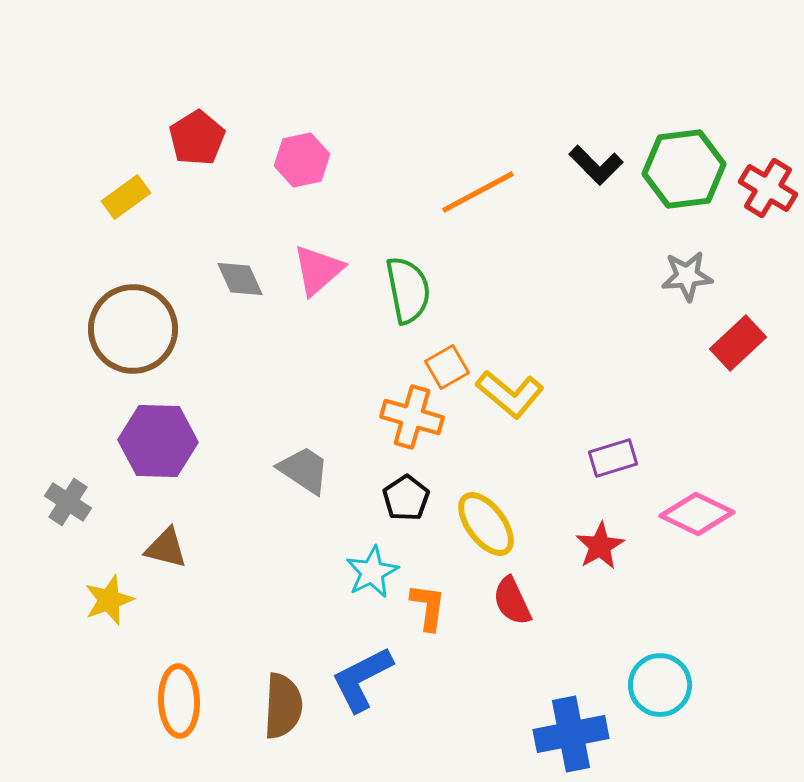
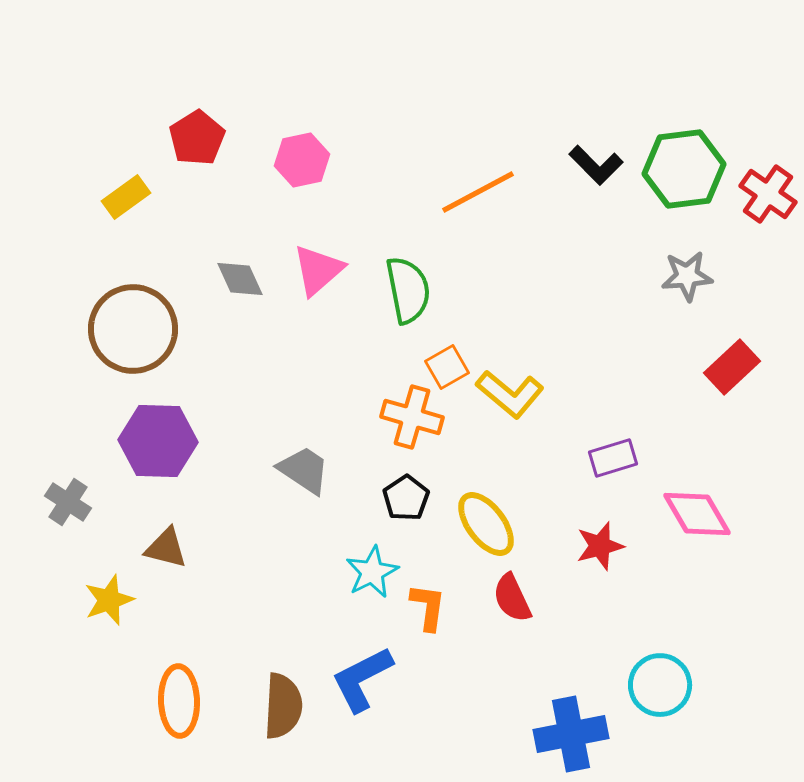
red cross: moved 6 px down; rotated 4 degrees clockwise
red rectangle: moved 6 px left, 24 px down
pink diamond: rotated 34 degrees clockwise
red star: rotated 15 degrees clockwise
red semicircle: moved 3 px up
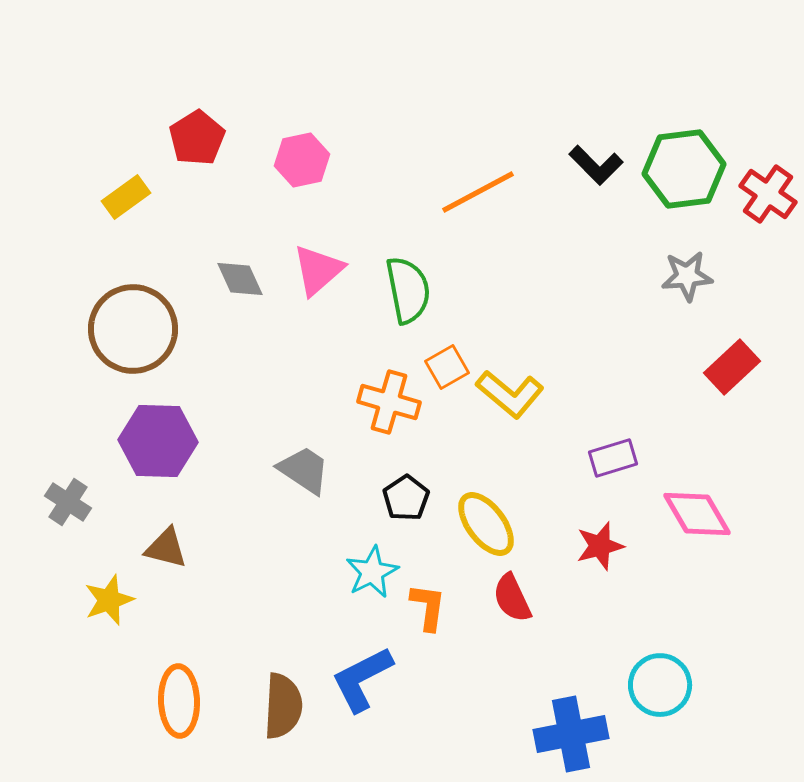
orange cross: moved 23 px left, 15 px up
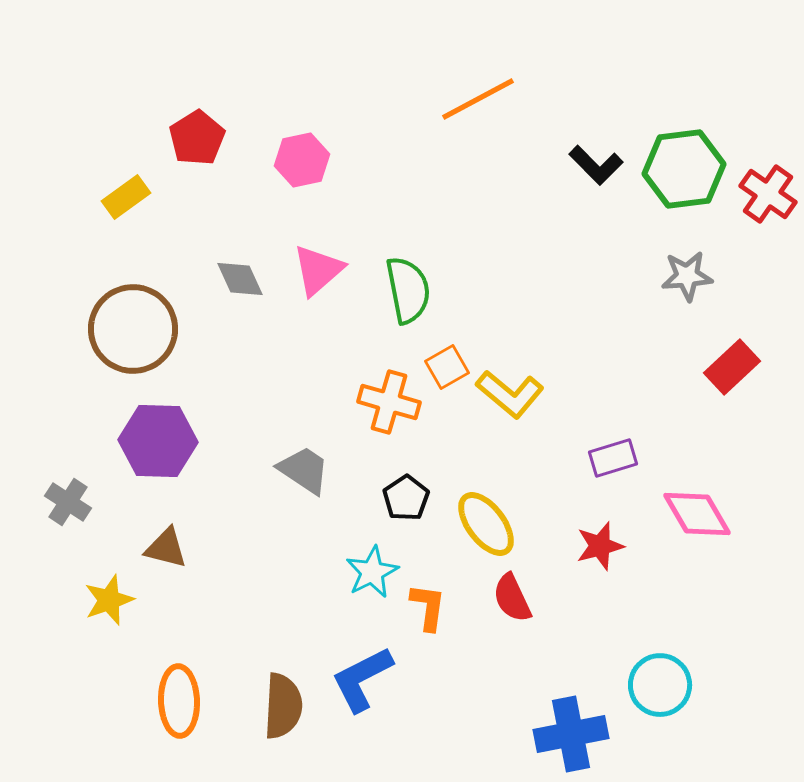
orange line: moved 93 px up
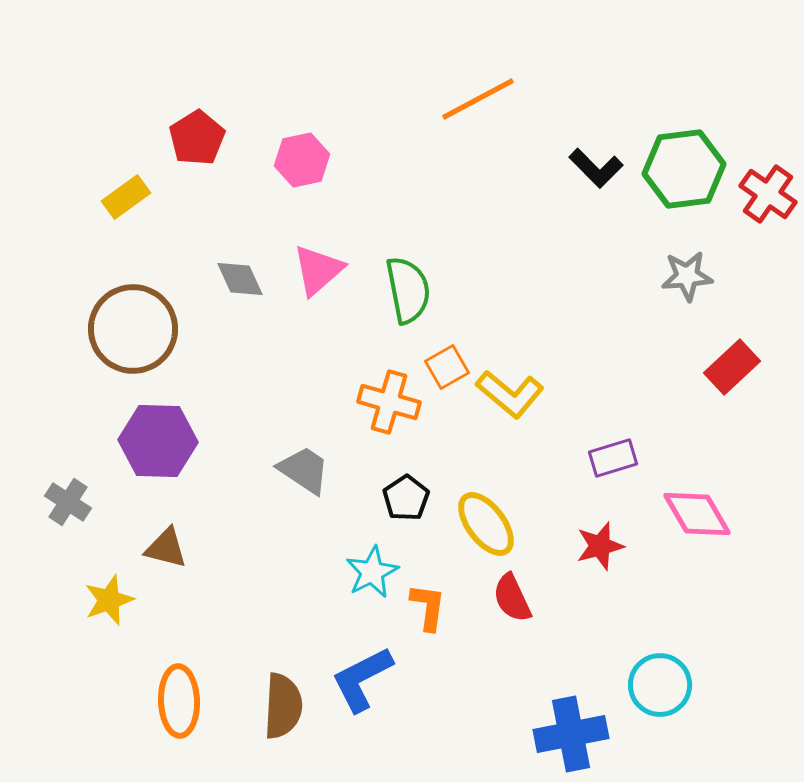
black L-shape: moved 3 px down
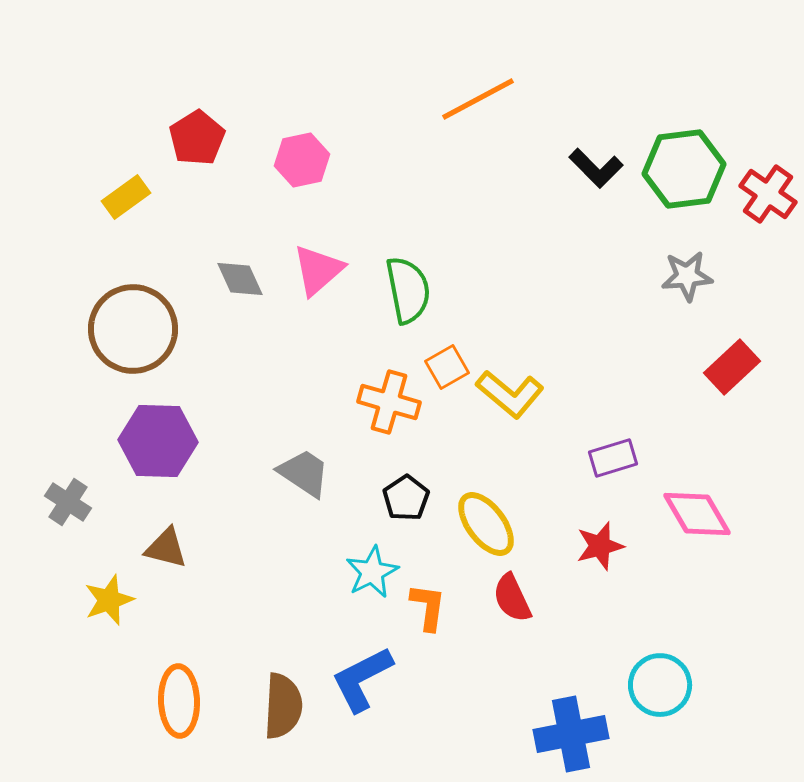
gray trapezoid: moved 3 px down
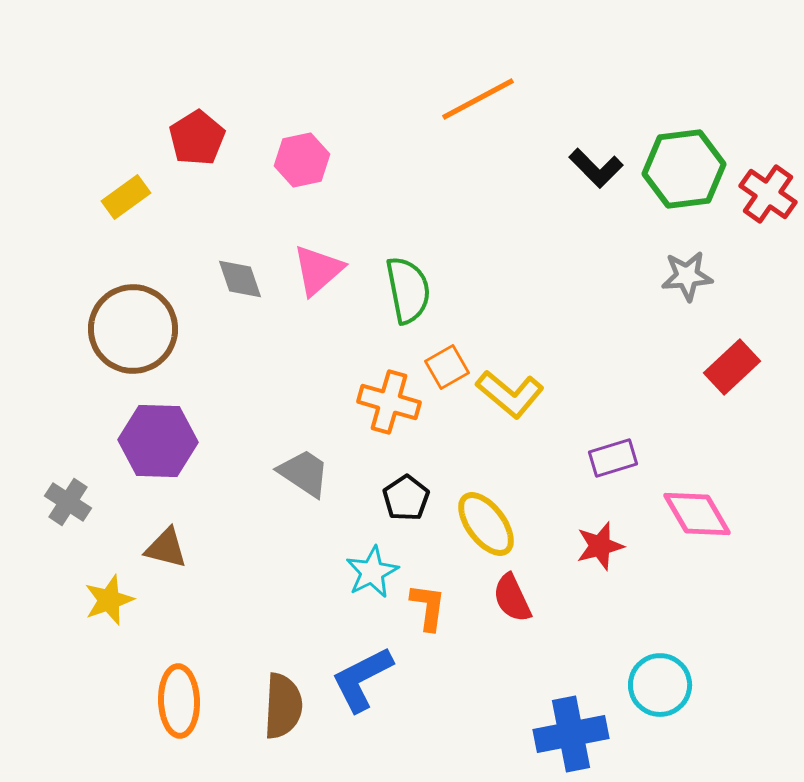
gray diamond: rotated 6 degrees clockwise
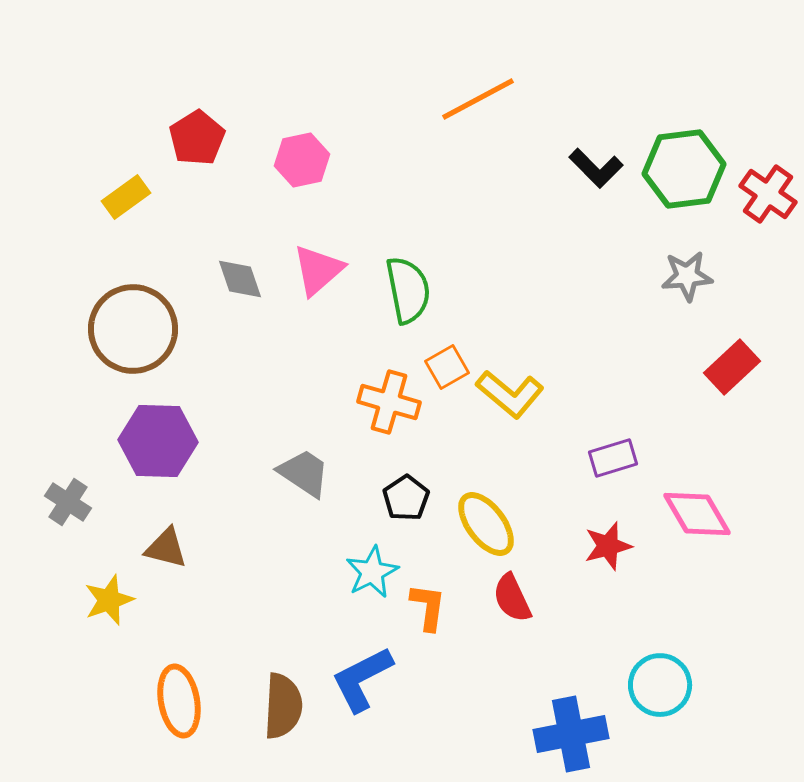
red star: moved 8 px right
orange ellipse: rotated 8 degrees counterclockwise
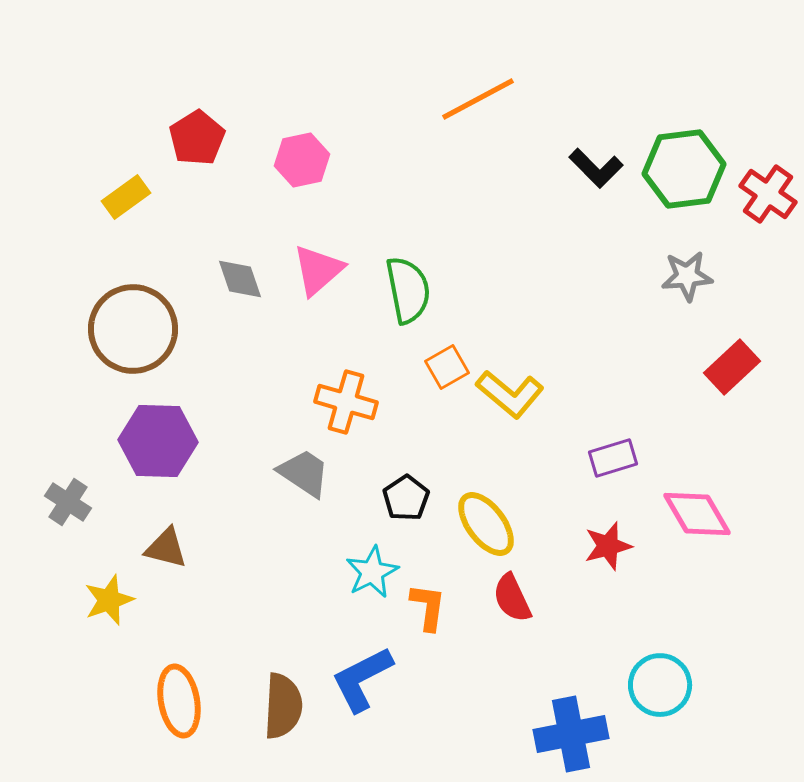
orange cross: moved 43 px left
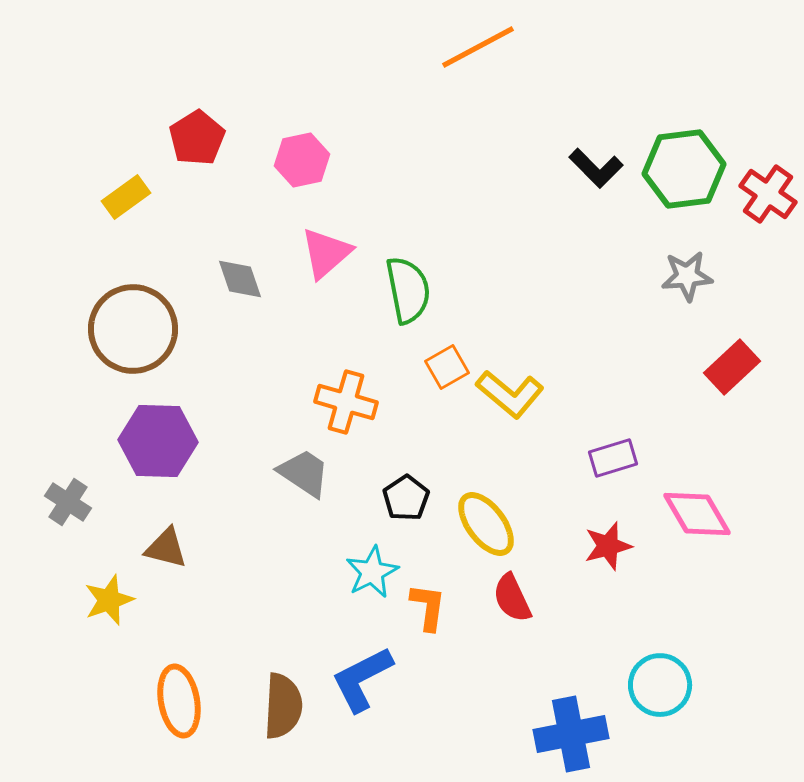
orange line: moved 52 px up
pink triangle: moved 8 px right, 17 px up
